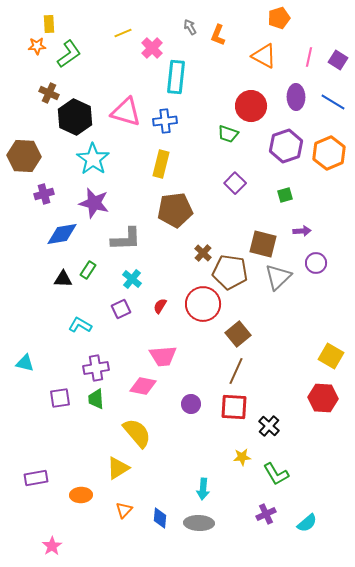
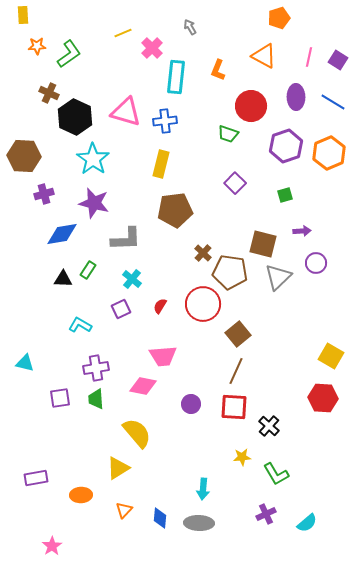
yellow rectangle at (49, 24): moved 26 px left, 9 px up
orange L-shape at (218, 35): moved 35 px down
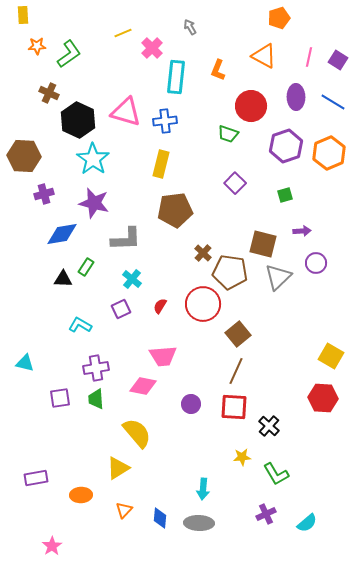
black hexagon at (75, 117): moved 3 px right, 3 px down
green rectangle at (88, 270): moved 2 px left, 3 px up
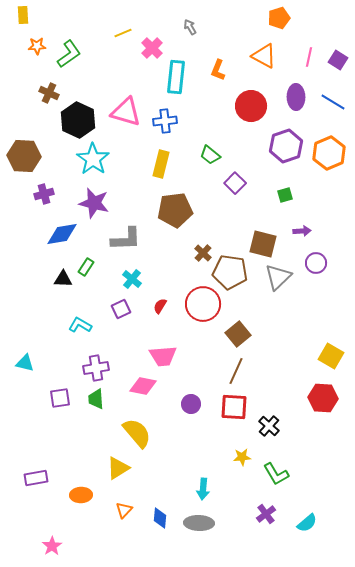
green trapezoid at (228, 134): moved 18 px left, 21 px down; rotated 20 degrees clockwise
purple cross at (266, 514): rotated 12 degrees counterclockwise
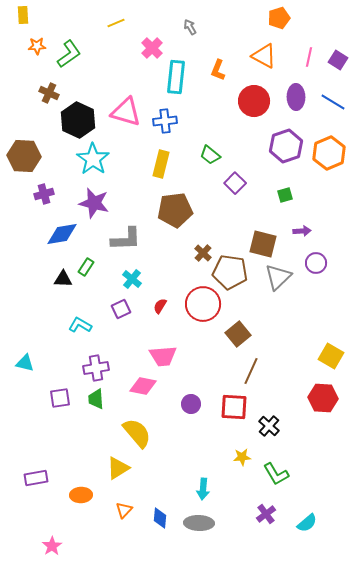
yellow line at (123, 33): moved 7 px left, 10 px up
red circle at (251, 106): moved 3 px right, 5 px up
brown line at (236, 371): moved 15 px right
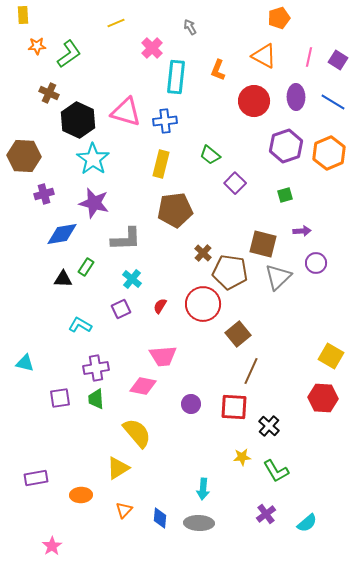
green L-shape at (276, 474): moved 3 px up
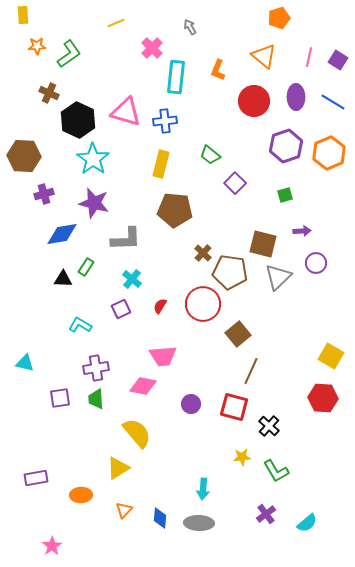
orange triangle at (264, 56): rotated 12 degrees clockwise
brown pentagon at (175, 210): rotated 12 degrees clockwise
red square at (234, 407): rotated 12 degrees clockwise
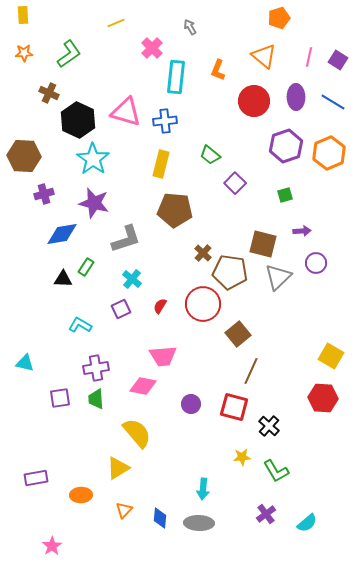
orange star at (37, 46): moved 13 px left, 7 px down
gray L-shape at (126, 239): rotated 16 degrees counterclockwise
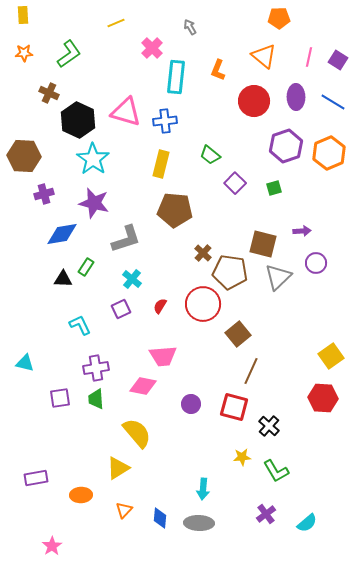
orange pentagon at (279, 18): rotated 15 degrees clockwise
green square at (285, 195): moved 11 px left, 7 px up
cyan L-shape at (80, 325): rotated 35 degrees clockwise
yellow square at (331, 356): rotated 25 degrees clockwise
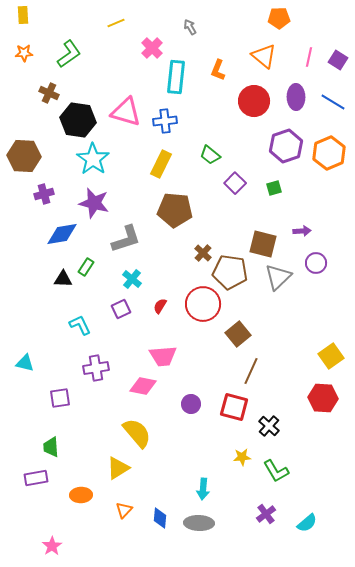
black hexagon at (78, 120): rotated 16 degrees counterclockwise
yellow rectangle at (161, 164): rotated 12 degrees clockwise
green trapezoid at (96, 399): moved 45 px left, 48 px down
